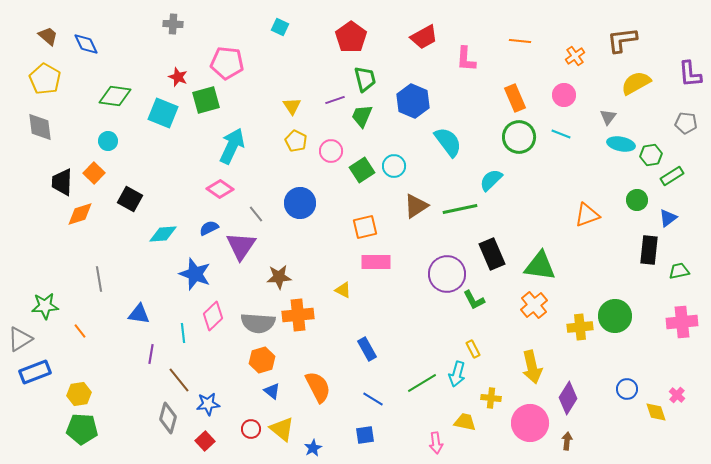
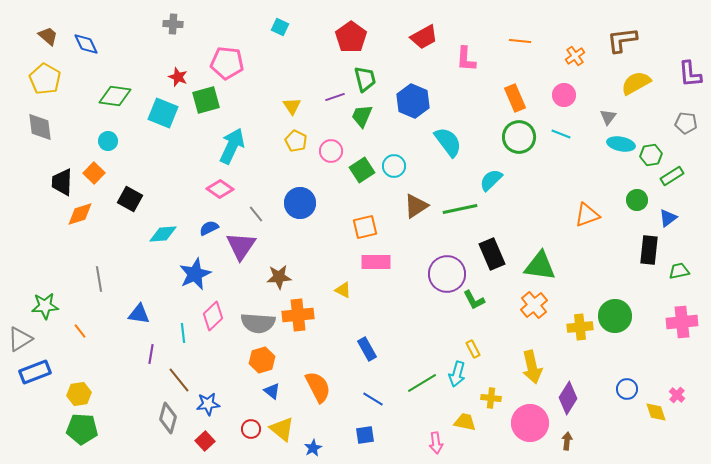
purple line at (335, 100): moved 3 px up
blue star at (195, 274): rotated 28 degrees clockwise
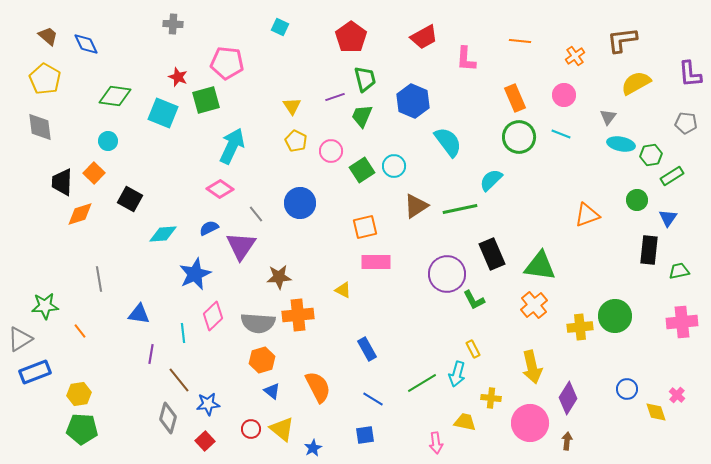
blue triangle at (668, 218): rotated 18 degrees counterclockwise
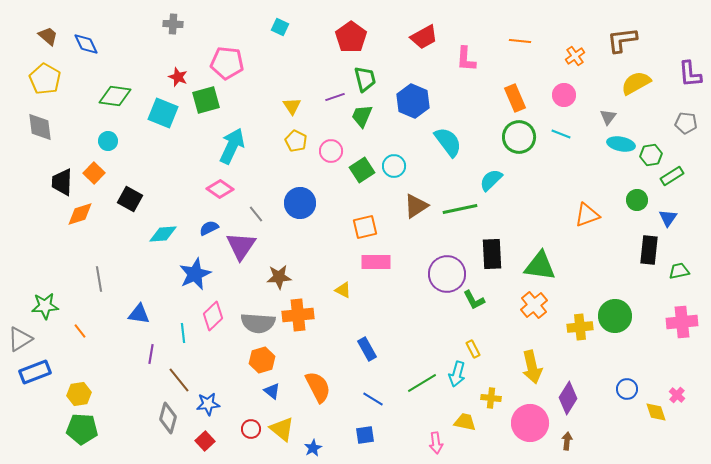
black rectangle at (492, 254): rotated 20 degrees clockwise
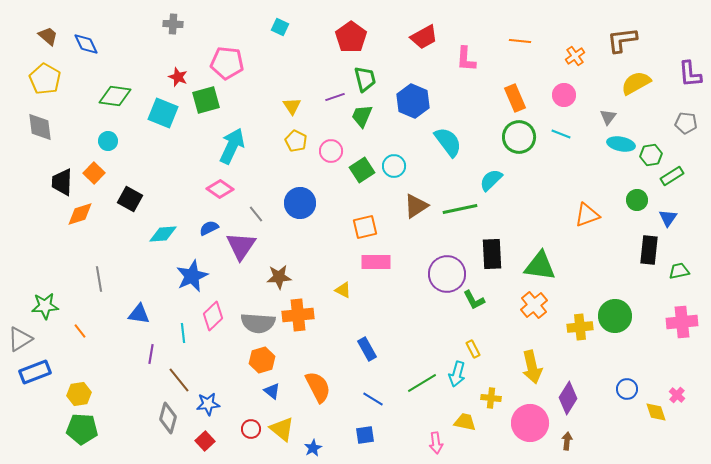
blue star at (195, 274): moved 3 px left, 2 px down
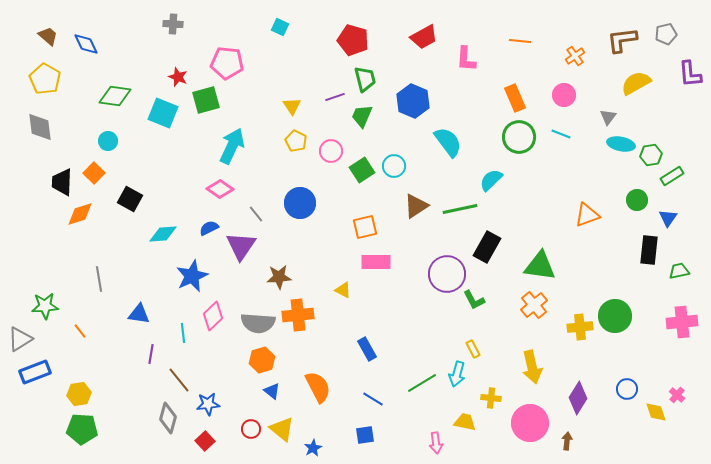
red pentagon at (351, 37): moved 2 px right, 3 px down; rotated 20 degrees counterclockwise
gray pentagon at (686, 123): moved 20 px left, 89 px up; rotated 20 degrees counterclockwise
black rectangle at (492, 254): moved 5 px left, 7 px up; rotated 32 degrees clockwise
purple diamond at (568, 398): moved 10 px right
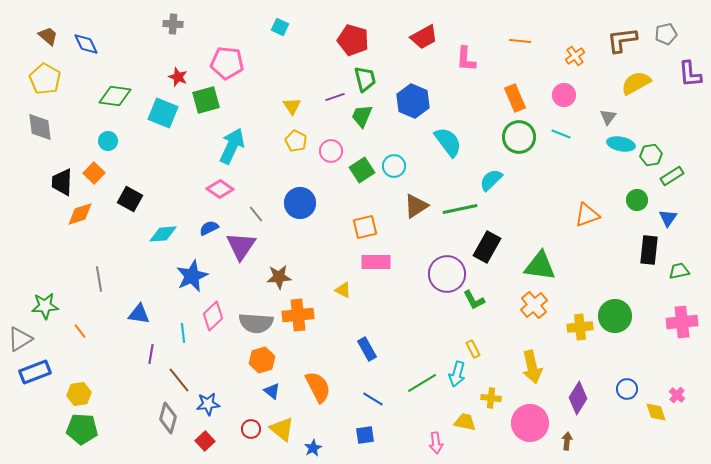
gray semicircle at (258, 323): moved 2 px left
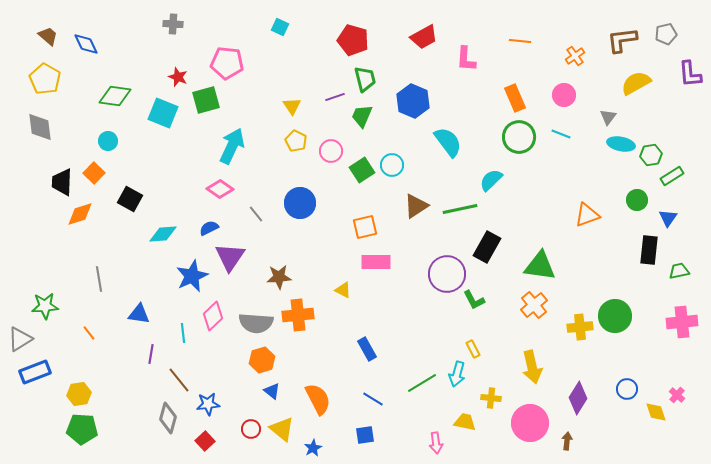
cyan circle at (394, 166): moved 2 px left, 1 px up
purple triangle at (241, 246): moved 11 px left, 11 px down
orange line at (80, 331): moved 9 px right, 2 px down
orange semicircle at (318, 387): moved 12 px down
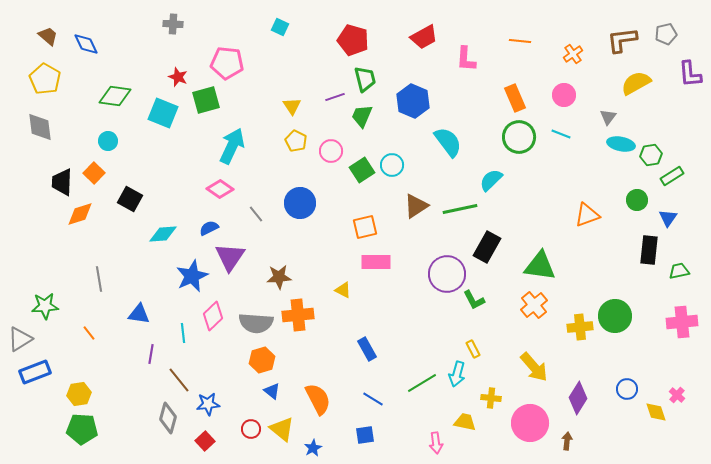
orange cross at (575, 56): moved 2 px left, 2 px up
yellow arrow at (532, 367): moved 2 px right; rotated 28 degrees counterclockwise
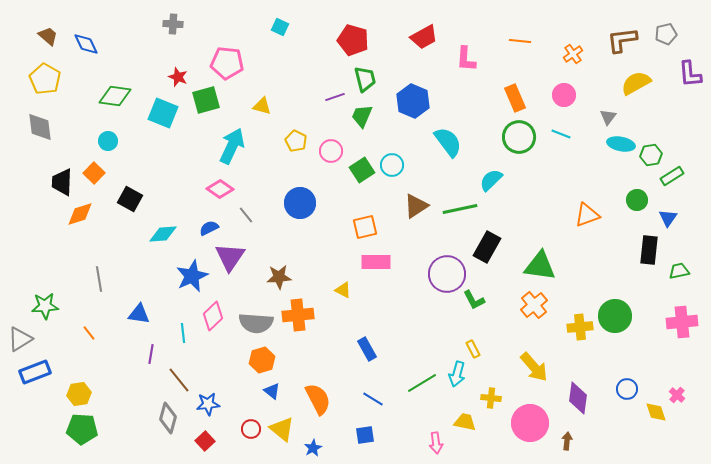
yellow triangle at (292, 106): moved 30 px left; rotated 42 degrees counterclockwise
gray line at (256, 214): moved 10 px left, 1 px down
purple diamond at (578, 398): rotated 24 degrees counterclockwise
